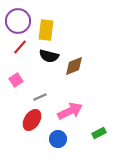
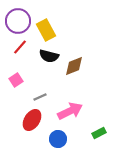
yellow rectangle: rotated 35 degrees counterclockwise
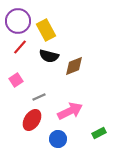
gray line: moved 1 px left
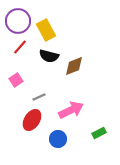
pink arrow: moved 1 px right, 1 px up
